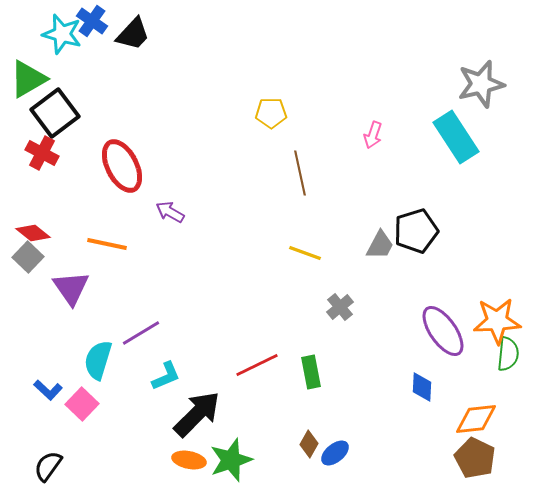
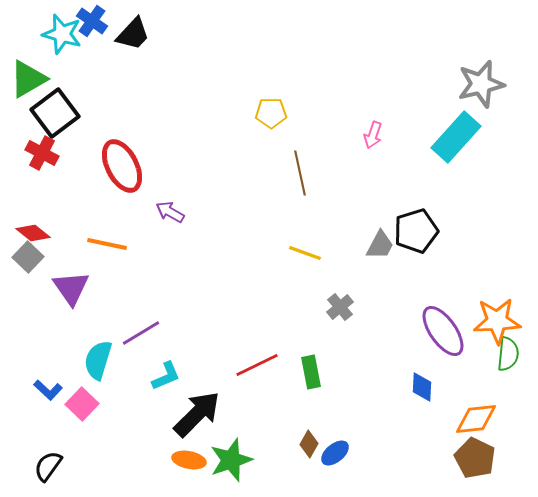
cyan rectangle: rotated 75 degrees clockwise
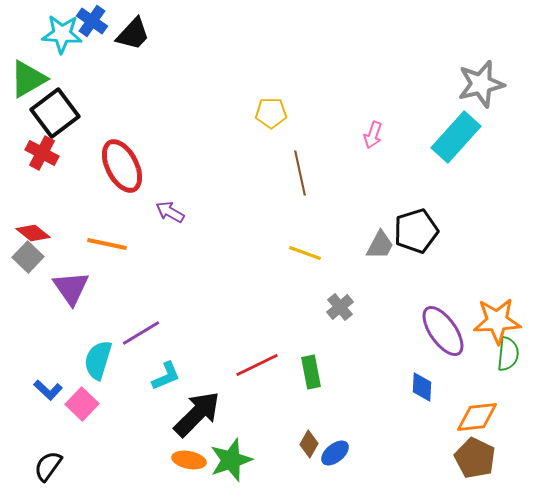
cyan star: rotated 12 degrees counterclockwise
orange diamond: moved 1 px right, 2 px up
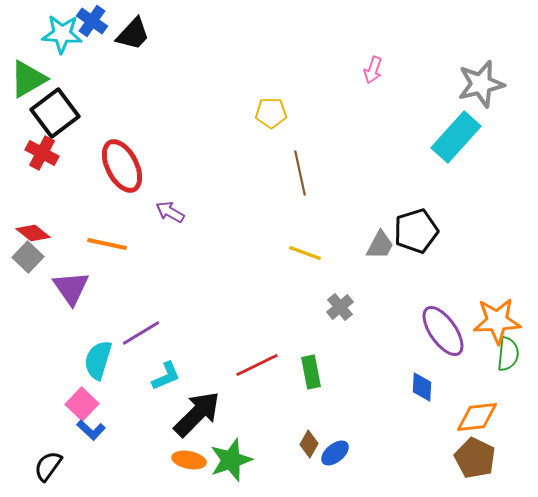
pink arrow: moved 65 px up
blue L-shape: moved 43 px right, 40 px down
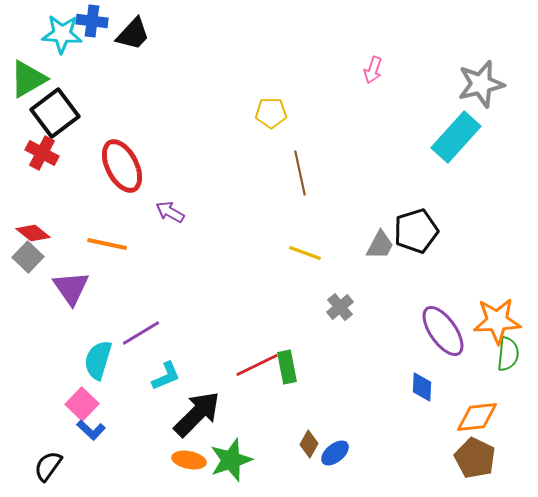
blue cross: rotated 28 degrees counterclockwise
green rectangle: moved 24 px left, 5 px up
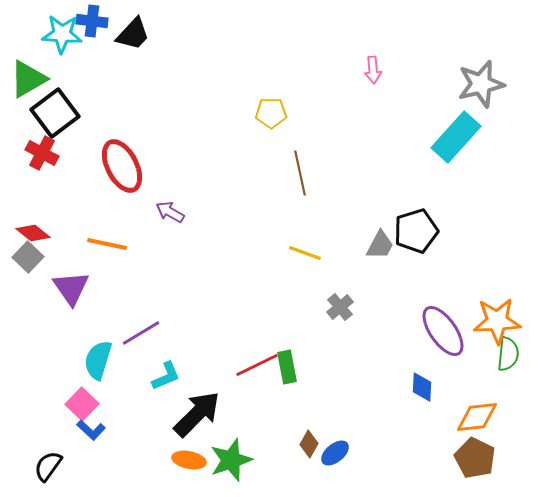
pink arrow: rotated 24 degrees counterclockwise
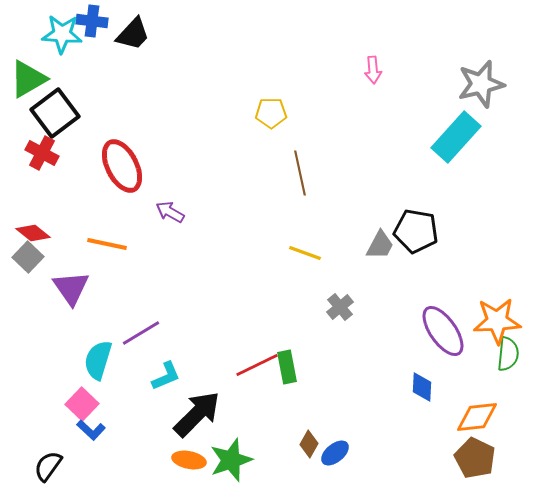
black pentagon: rotated 27 degrees clockwise
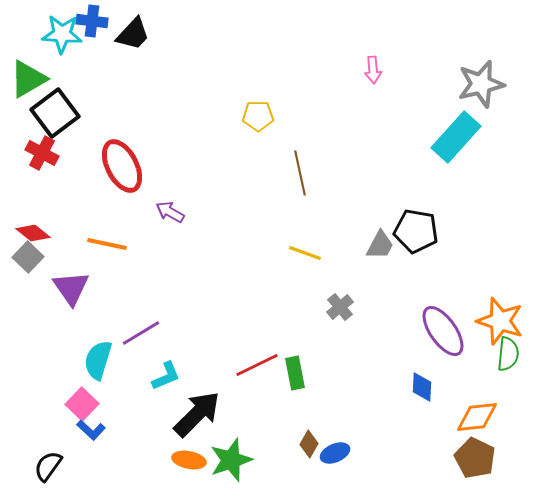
yellow pentagon: moved 13 px left, 3 px down
orange star: moved 3 px right; rotated 21 degrees clockwise
green rectangle: moved 8 px right, 6 px down
blue ellipse: rotated 16 degrees clockwise
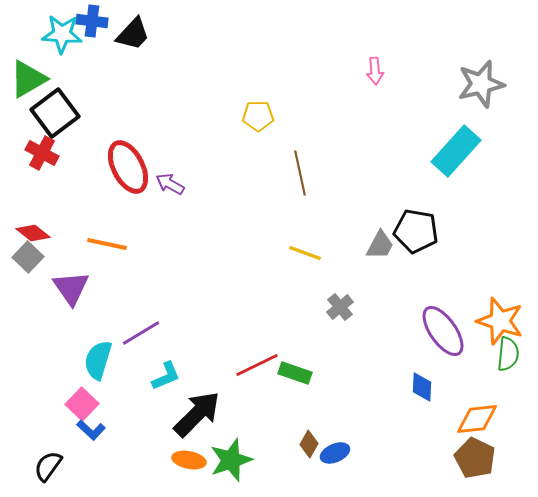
pink arrow: moved 2 px right, 1 px down
cyan rectangle: moved 14 px down
red ellipse: moved 6 px right, 1 px down
purple arrow: moved 28 px up
green rectangle: rotated 60 degrees counterclockwise
orange diamond: moved 2 px down
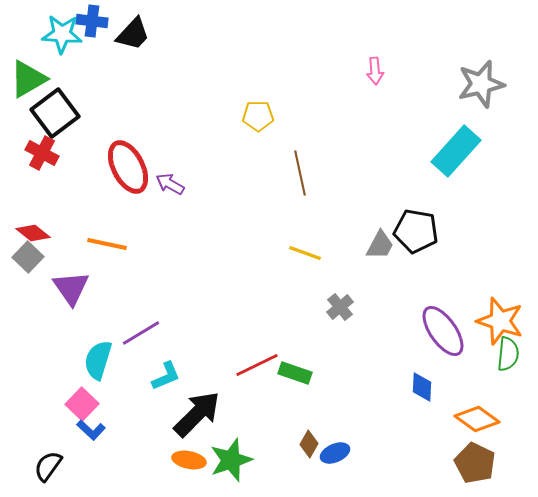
orange diamond: rotated 42 degrees clockwise
brown pentagon: moved 5 px down
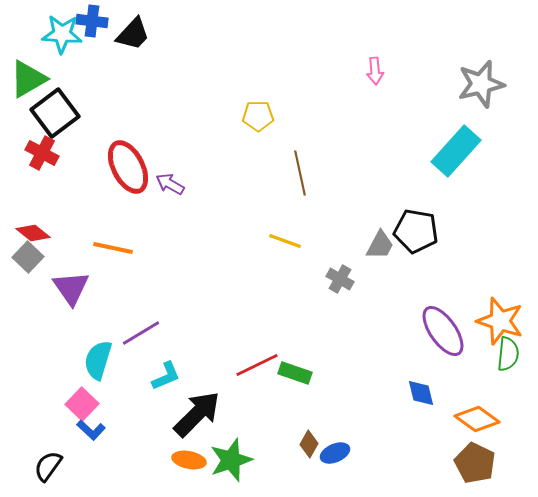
orange line: moved 6 px right, 4 px down
yellow line: moved 20 px left, 12 px up
gray cross: moved 28 px up; rotated 20 degrees counterclockwise
blue diamond: moved 1 px left, 6 px down; rotated 16 degrees counterclockwise
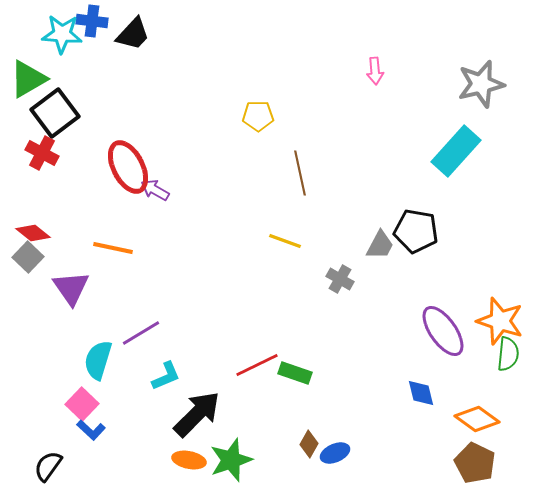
purple arrow: moved 15 px left, 6 px down
